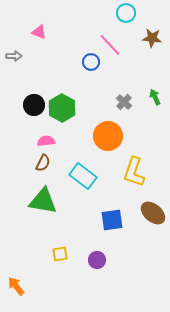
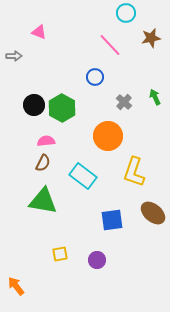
brown star: moved 1 px left; rotated 18 degrees counterclockwise
blue circle: moved 4 px right, 15 px down
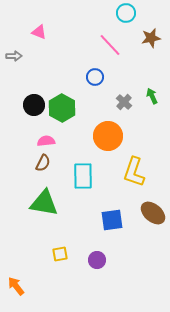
green arrow: moved 3 px left, 1 px up
cyan rectangle: rotated 52 degrees clockwise
green triangle: moved 1 px right, 2 px down
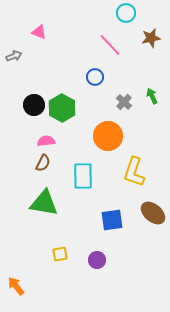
gray arrow: rotated 21 degrees counterclockwise
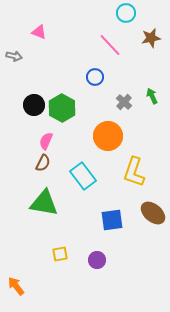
gray arrow: rotated 35 degrees clockwise
pink semicircle: rotated 60 degrees counterclockwise
cyan rectangle: rotated 36 degrees counterclockwise
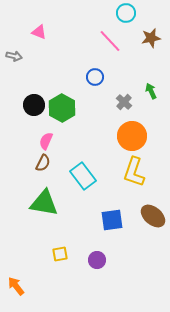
pink line: moved 4 px up
green arrow: moved 1 px left, 5 px up
orange circle: moved 24 px right
brown ellipse: moved 3 px down
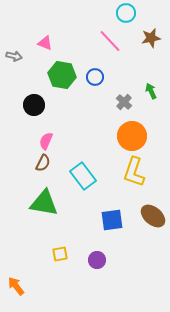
pink triangle: moved 6 px right, 11 px down
green hexagon: moved 33 px up; rotated 20 degrees counterclockwise
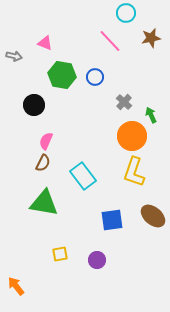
green arrow: moved 24 px down
